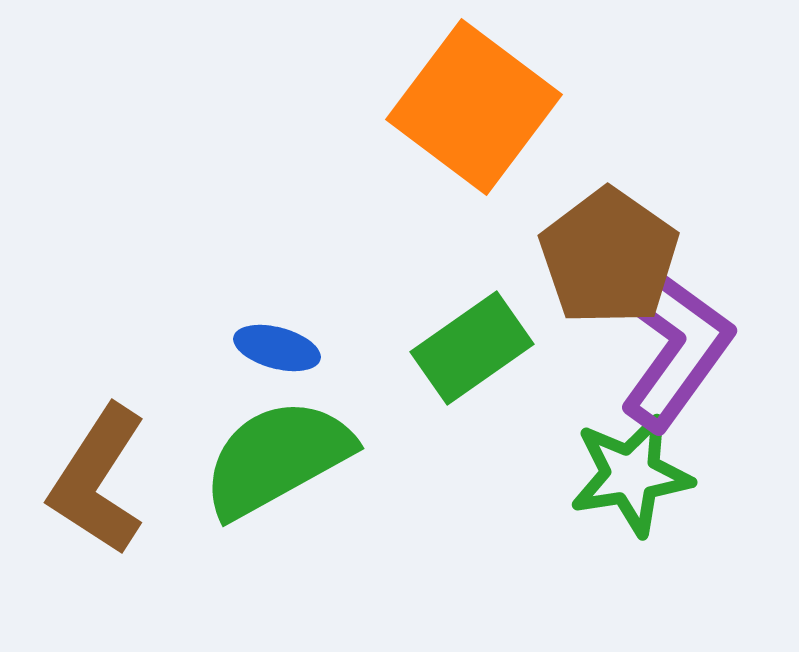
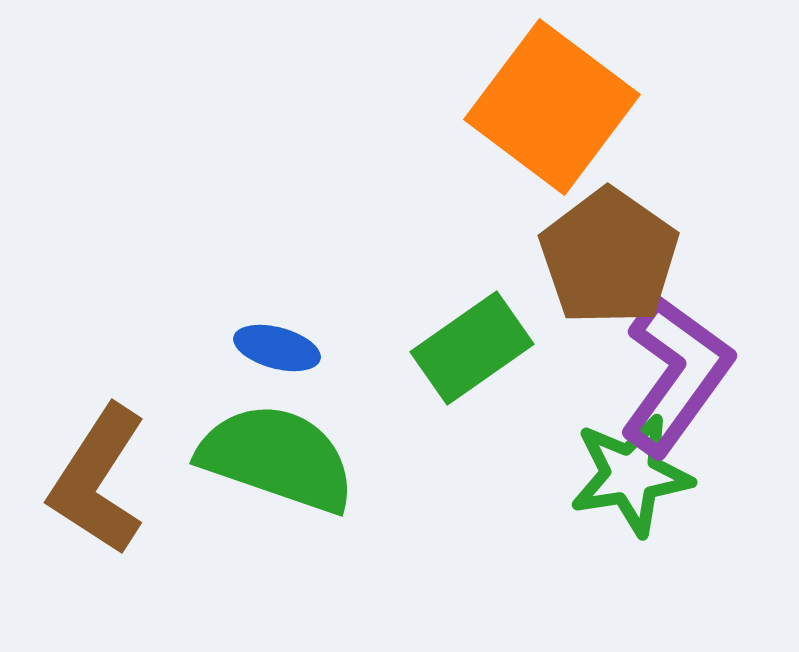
orange square: moved 78 px right
purple L-shape: moved 25 px down
green semicircle: rotated 48 degrees clockwise
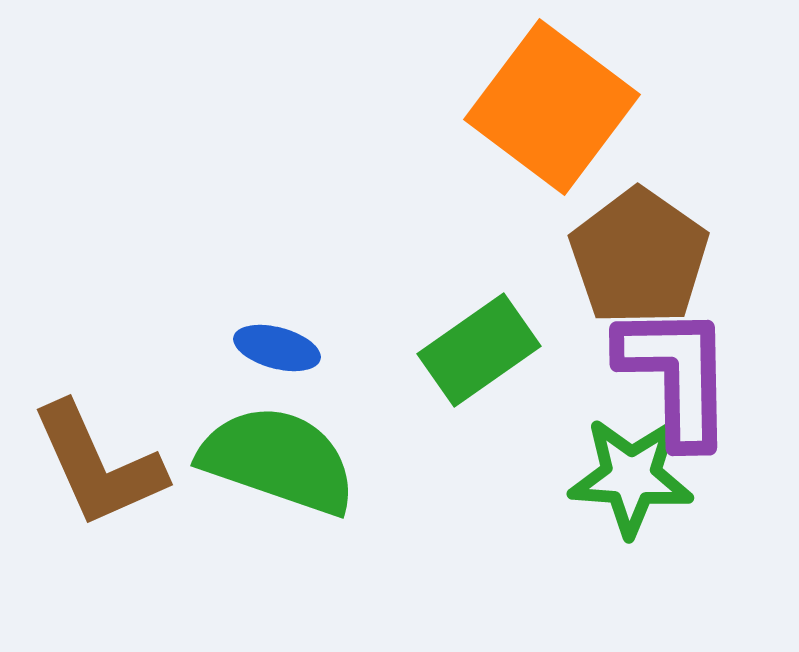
brown pentagon: moved 30 px right
green rectangle: moved 7 px right, 2 px down
purple L-shape: rotated 37 degrees counterclockwise
green semicircle: moved 1 px right, 2 px down
green star: moved 2 px down; rotated 13 degrees clockwise
brown L-shape: moved 15 px up; rotated 57 degrees counterclockwise
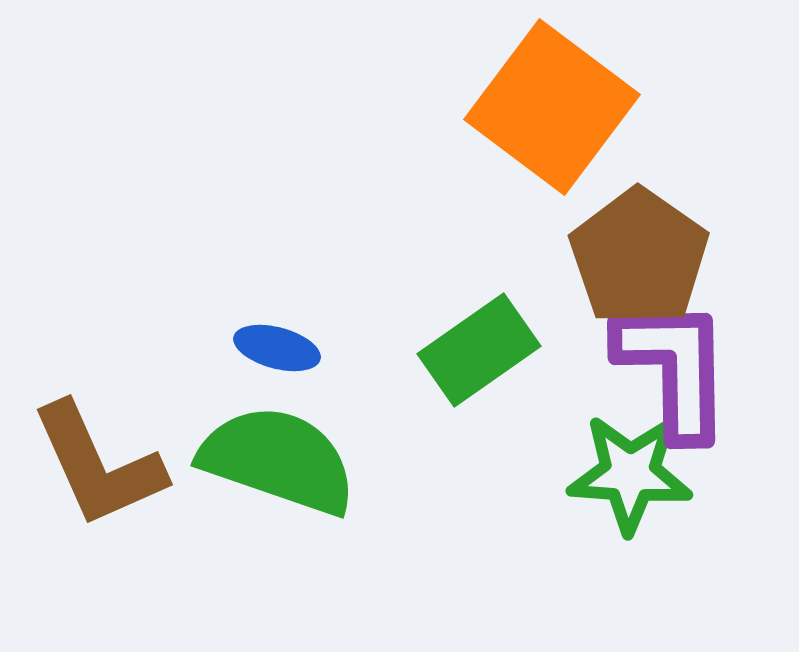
purple L-shape: moved 2 px left, 7 px up
green star: moved 1 px left, 3 px up
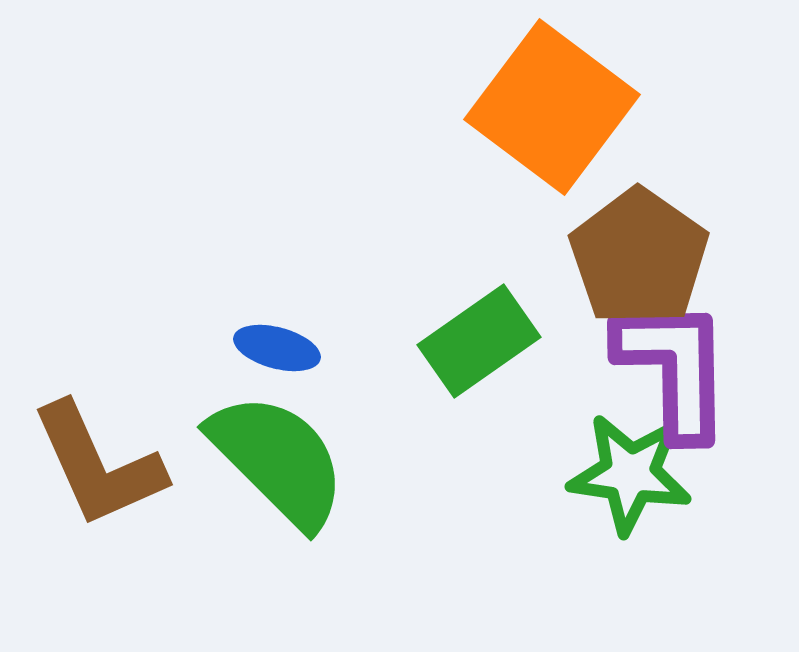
green rectangle: moved 9 px up
green semicircle: rotated 26 degrees clockwise
green star: rotated 4 degrees clockwise
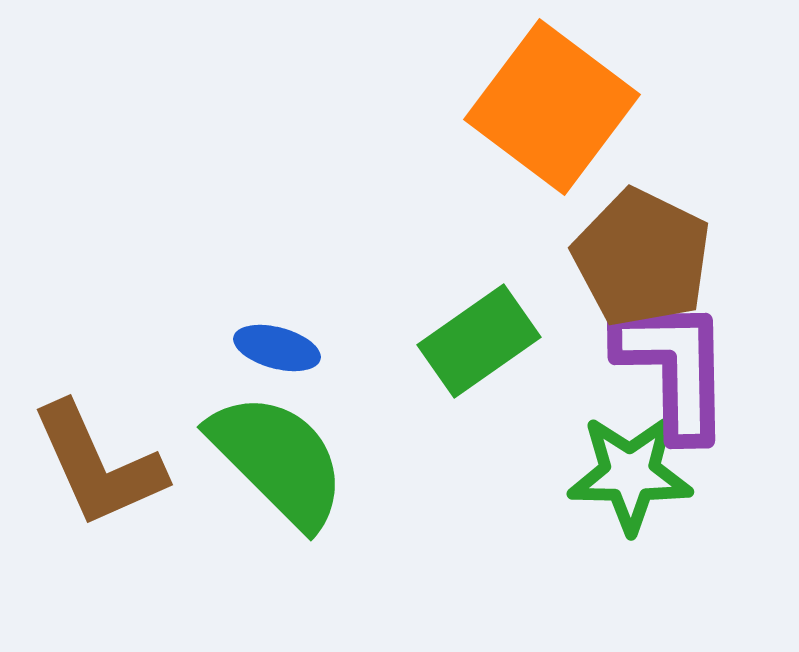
brown pentagon: moved 3 px right, 1 px down; rotated 9 degrees counterclockwise
green star: rotated 7 degrees counterclockwise
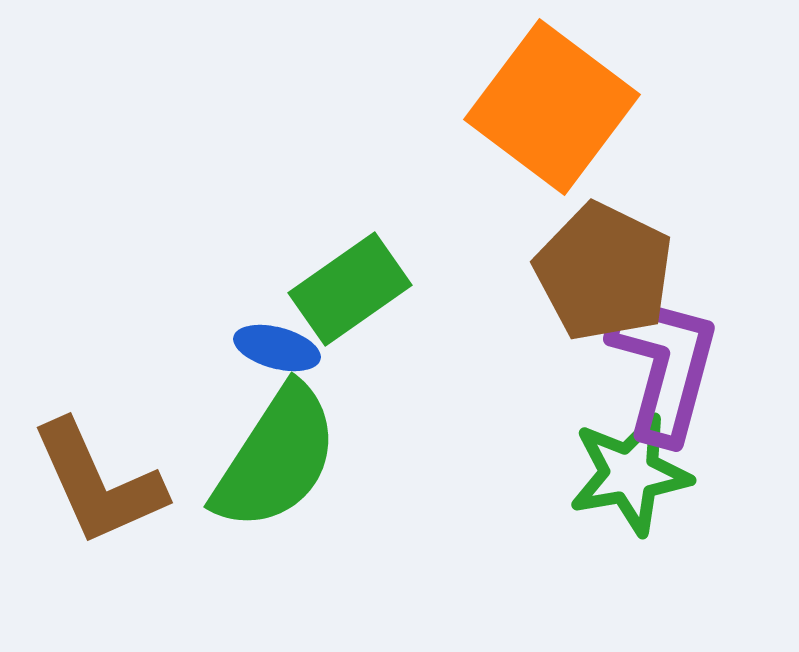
brown pentagon: moved 38 px left, 14 px down
green rectangle: moved 129 px left, 52 px up
purple L-shape: moved 10 px left, 3 px up; rotated 16 degrees clockwise
green semicircle: moved 2 px left, 2 px up; rotated 78 degrees clockwise
brown L-shape: moved 18 px down
green star: rotated 11 degrees counterclockwise
